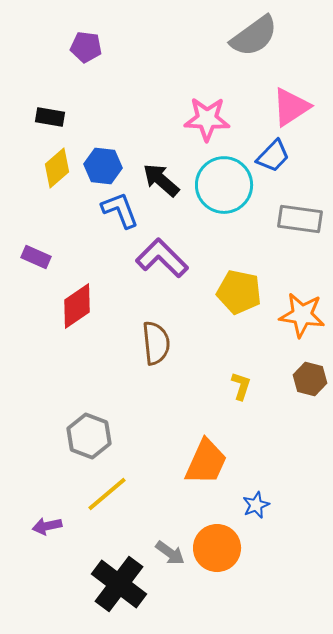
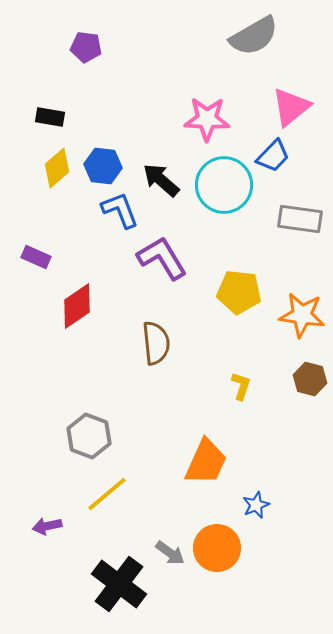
gray semicircle: rotated 6 degrees clockwise
pink triangle: rotated 6 degrees counterclockwise
purple L-shape: rotated 14 degrees clockwise
yellow pentagon: rotated 6 degrees counterclockwise
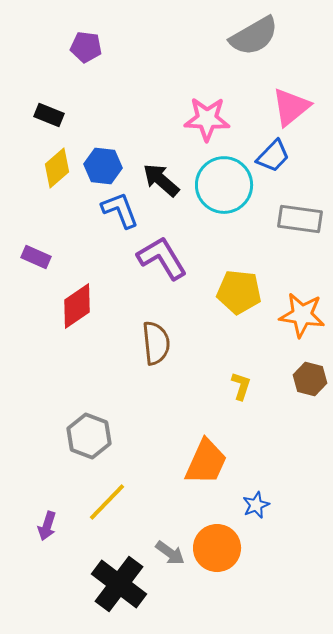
black rectangle: moved 1 px left, 2 px up; rotated 12 degrees clockwise
yellow line: moved 8 px down; rotated 6 degrees counterclockwise
purple arrow: rotated 60 degrees counterclockwise
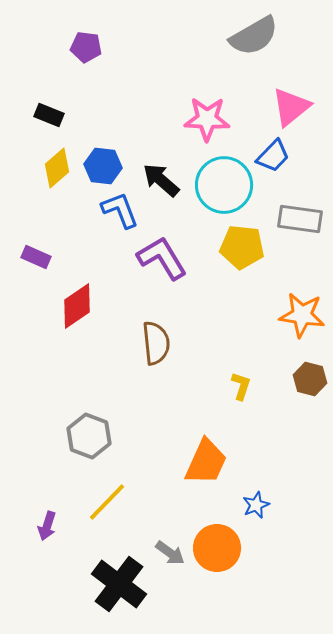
yellow pentagon: moved 3 px right, 45 px up
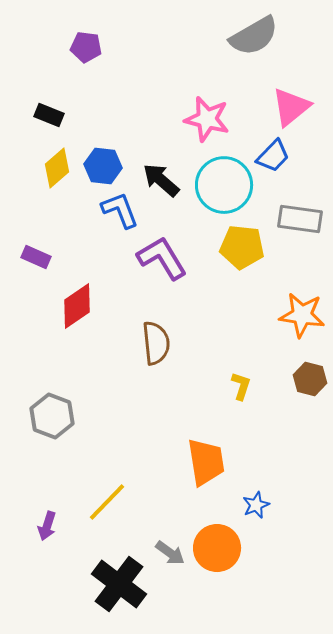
pink star: rotated 12 degrees clockwise
gray hexagon: moved 37 px left, 20 px up
orange trapezoid: rotated 33 degrees counterclockwise
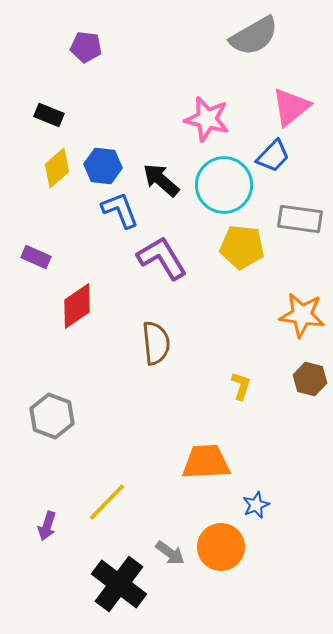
orange trapezoid: rotated 84 degrees counterclockwise
orange circle: moved 4 px right, 1 px up
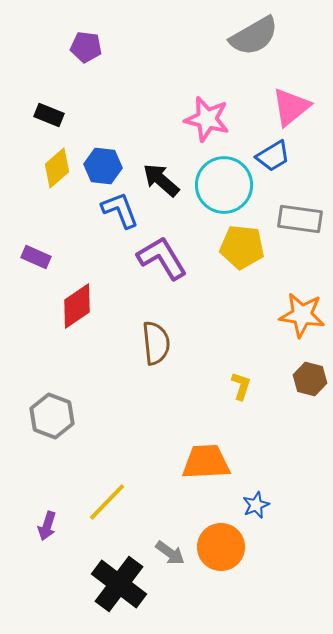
blue trapezoid: rotated 15 degrees clockwise
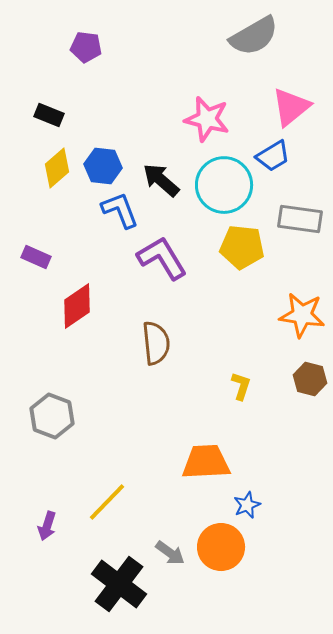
blue star: moved 9 px left
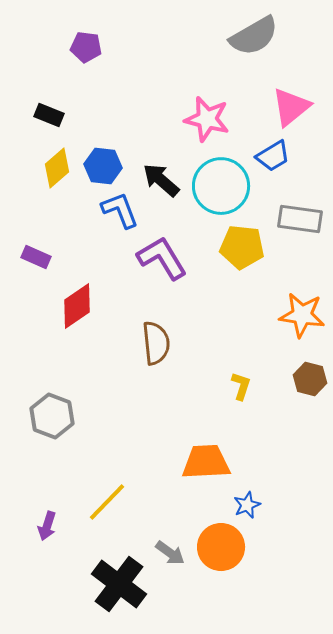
cyan circle: moved 3 px left, 1 px down
